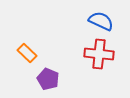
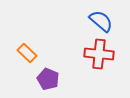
blue semicircle: rotated 15 degrees clockwise
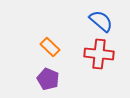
orange rectangle: moved 23 px right, 6 px up
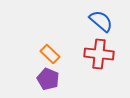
orange rectangle: moved 7 px down
